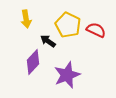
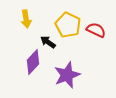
black arrow: moved 1 px down
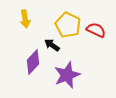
yellow arrow: moved 1 px left
black arrow: moved 4 px right, 3 px down
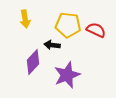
yellow pentagon: rotated 20 degrees counterclockwise
black arrow: rotated 28 degrees counterclockwise
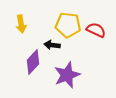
yellow arrow: moved 4 px left, 5 px down
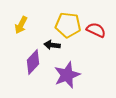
yellow arrow: moved 1 px down; rotated 36 degrees clockwise
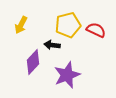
yellow pentagon: rotated 20 degrees counterclockwise
